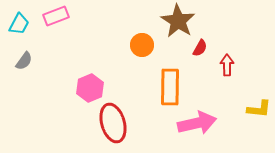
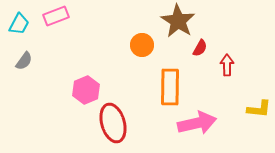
pink hexagon: moved 4 px left, 2 px down
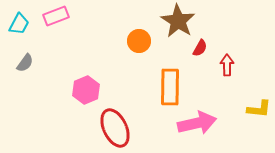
orange circle: moved 3 px left, 4 px up
gray semicircle: moved 1 px right, 2 px down
red ellipse: moved 2 px right, 5 px down; rotated 9 degrees counterclockwise
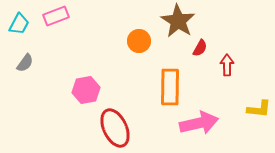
pink hexagon: rotated 12 degrees clockwise
pink arrow: moved 2 px right
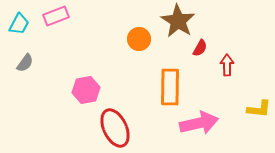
orange circle: moved 2 px up
